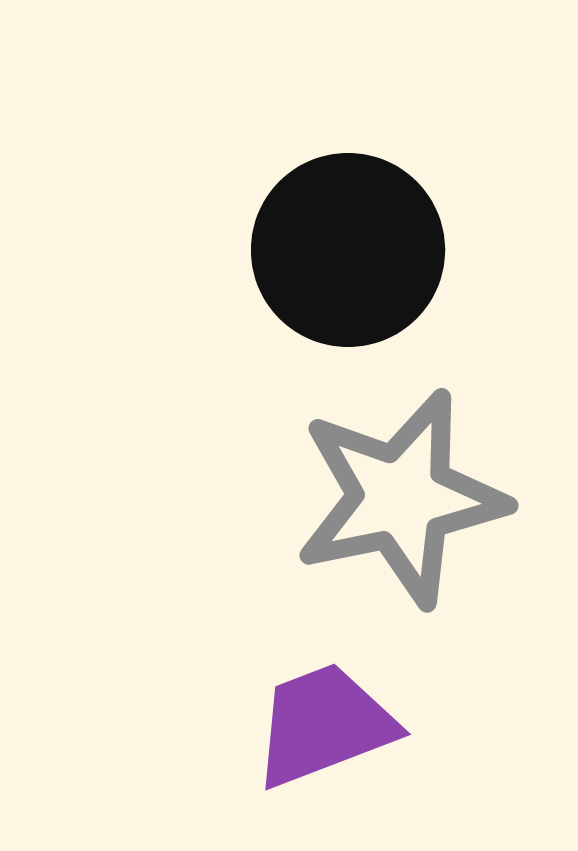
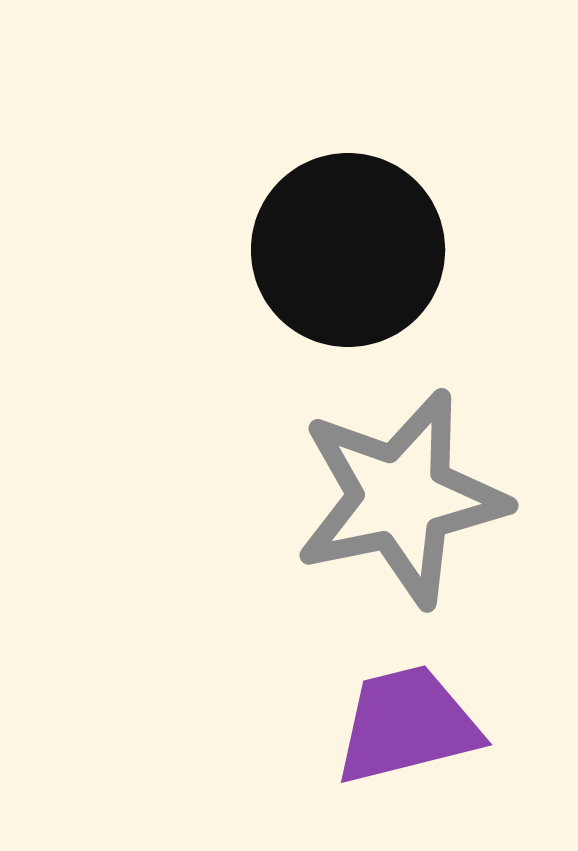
purple trapezoid: moved 83 px right; rotated 7 degrees clockwise
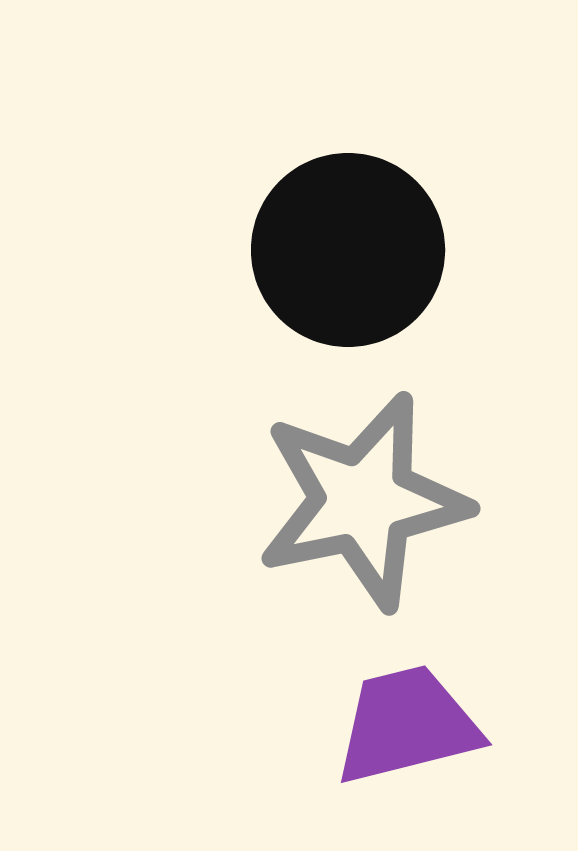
gray star: moved 38 px left, 3 px down
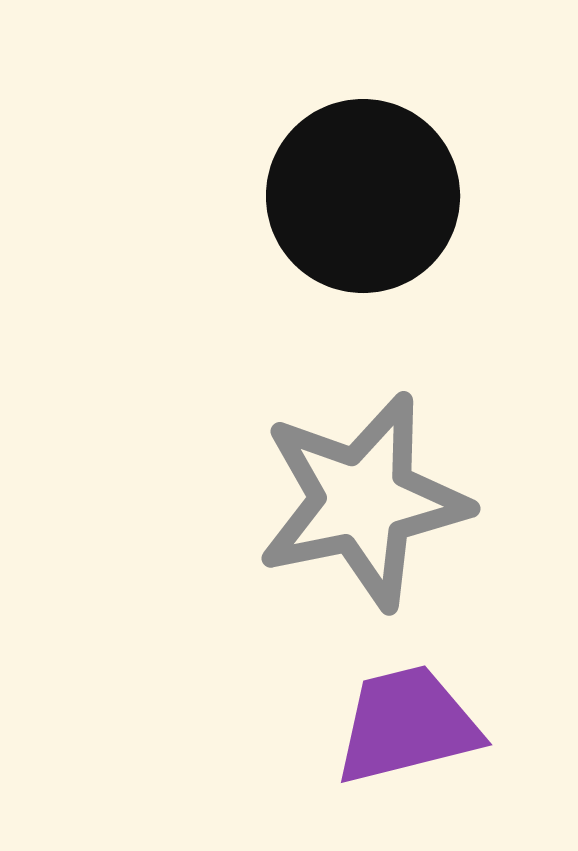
black circle: moved 15 px right, 54 px up
